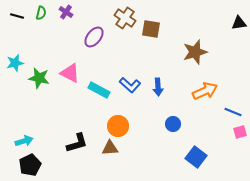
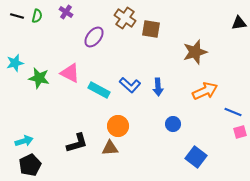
green semicircle: moved 4 px left, 3 px down
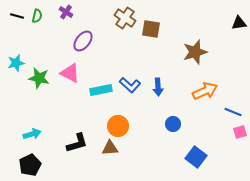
purple ellipse: moved 11 px left, 4 px down
cyan star: moved 1 px right
cyan rectangle: moved 2 px right; rotated 40 degrees counterclockwise
cyan arrow: moved 8 px right, 7 px up
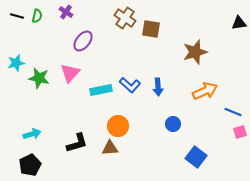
pink triangle: rotated 45 degrees clockwise
